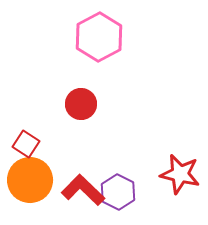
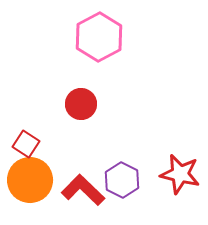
purple hexagon: moved 4 px right, 12 px up
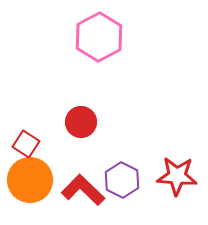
red circle: moved 18 px down
red star: moved 3 px left, 2 px down; rotated 9 degrees counterclockwise
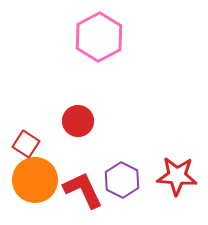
red circle: moved 3 px left, 1 px up
orange circle: moved 5 px right
red L-shape: rotated 21 degrees clockwise
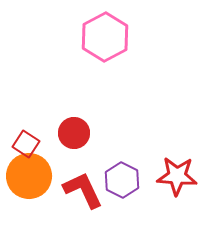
pink hexagon: moved 6 px right
red circle: moved 4 px left, 12 px down
orange circle: moved 6 px left, 4 px up
